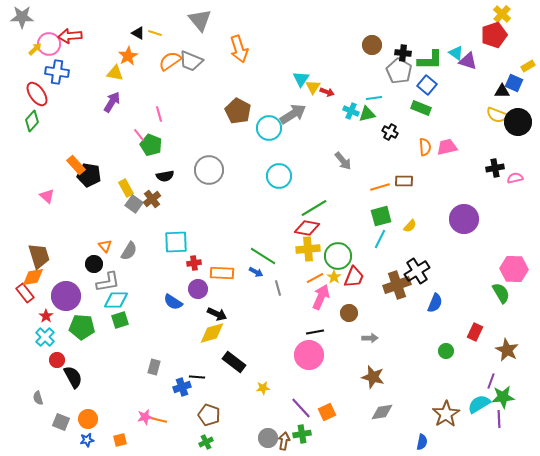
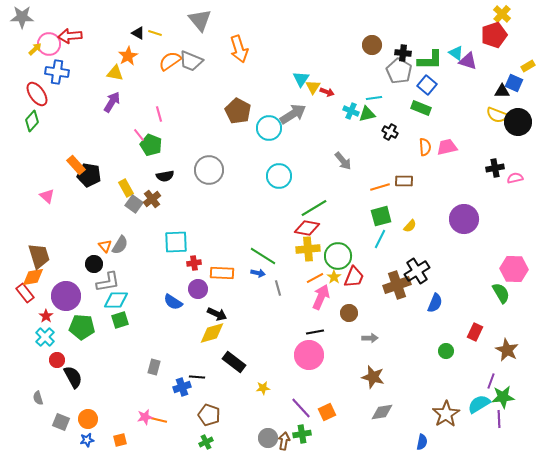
gray semicircle at (129, 251): moved 9 px left, 6 px up
blue arrow at (256, 272): moved 2 px right, 1 px down; rotated 16 degrees counterclockwise
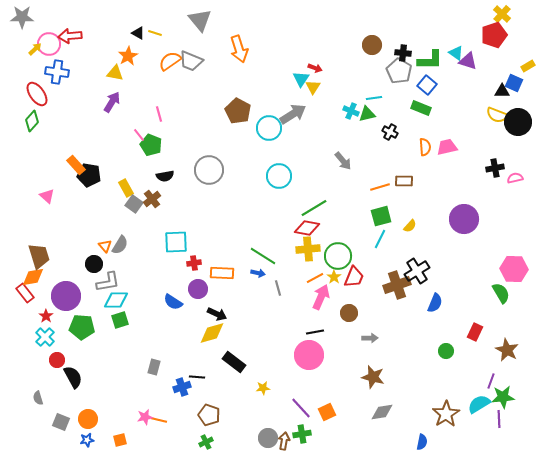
red arrow at (327, 92): moved 12 px left, 24 px up
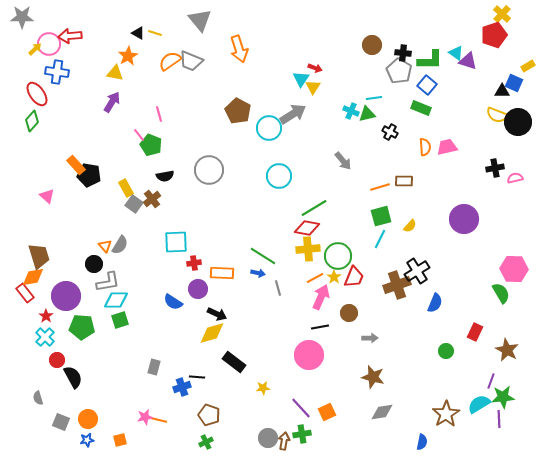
black line at (315, 332): moved 5 px right, 5 px up
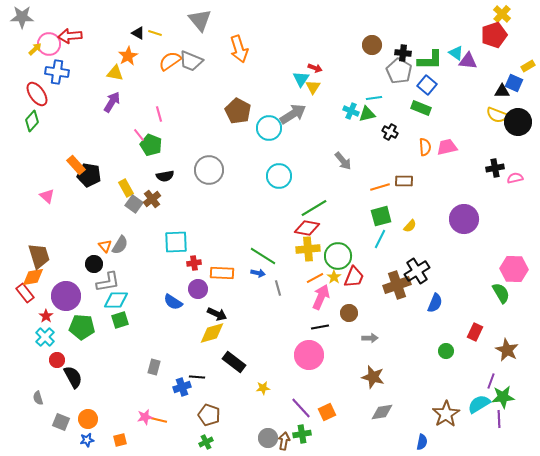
purple triangle at (468, 61): rotated 12 degrees counterclockwise
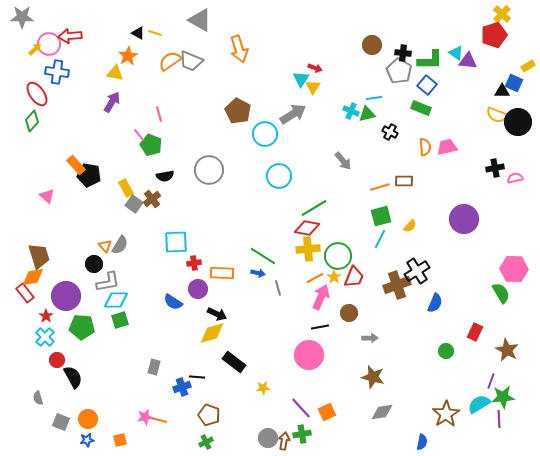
gray triangle at (200, 20): rotated 20 degrees counterclockwise
cyan circle at (269, 128): moved 4 px left, 6 px down
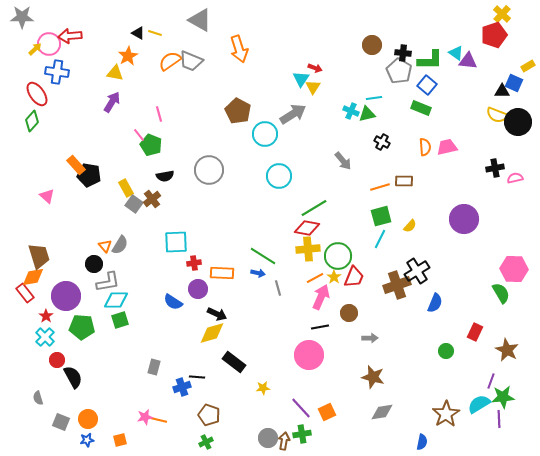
black cross at (390, 132): moved 8 px left, 10 px down
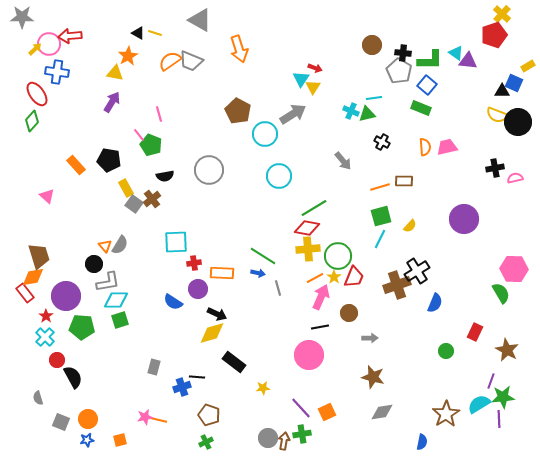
black pentagon at (89, 175): moved 20 px right, 15 px up
